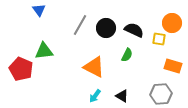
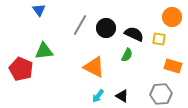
orange circle: moved 6 px up
black semicircle: moved 4 px down
cyan arrow: moved 3 px right
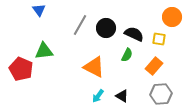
orange rectangle: moved 19 px left; rotated 66 degrees counterclockwise
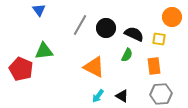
orange rectangle: rotated 48 degrees counterclockwise
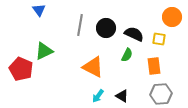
gray line: rotated 20 degrees counterclockwise
green triangle: rotated 18 degrees counterclockwise
orange triangle: moved 1 px left
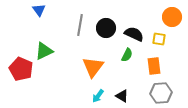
orange triangle: rotated 40 degrees clockwise
gray hexagon: moved 1 px up
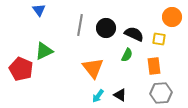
orange triangle: moved 1 px down; rotated 15 degrees counterclockwise
black triangle: moved 2 px left, 1 px up
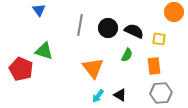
orange circle: moved 2 px right, 5 px up
black circle: moved 2 px right
black semicircle: moved 3 px up
green triangle: rotated 42 degrees clockwise
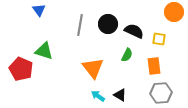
black circle: moved 4 px up
cyan arrow: rotated 88 degrees clockwise
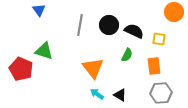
black circle: moved 1 px right, 1 px down
cyan arrow: moved 1 px left, 2 px up
